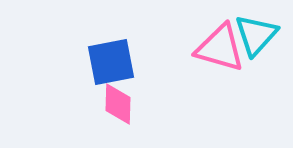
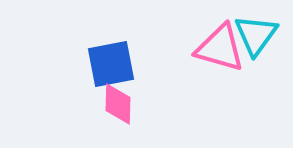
cyan triangle: rotated 6 degrees counterclockwise
blue square: moved 2 px down
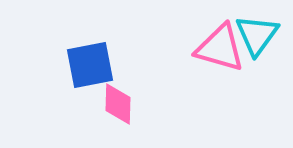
cyan triangle: moved 1 px right
blue square: moved 21 px left, 1 px down
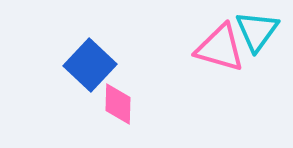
cyan triangle: moved 4 px up
blue square: rotated 36 degrees counterclockwise
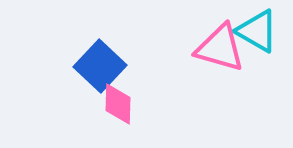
cyan triangle: rotated 36 degrees counterclockwise
blue square: moved 10 px right, 1 px down
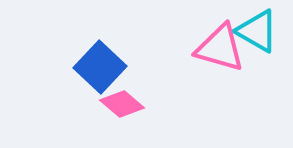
blue square: moved 1 px down
pink diamond: moved 4 px right; rotated 51 degrees counterclockwise
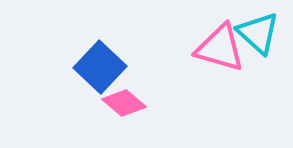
cyan triangle: moved 1 px right, 2 px down; rotated 12 degrees clockwise
pink diamond: moved 2 px right, 1 px up
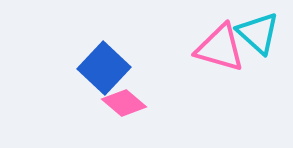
blue square: moved 4 px right, 1 px down
